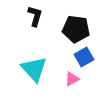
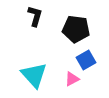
blue square: moved 2 px right, 3 px down
cyan triangle: moved 6 px down
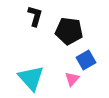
black pentagon: moved 7 px left, 2 px down
cyan triangle: moved 3 px left, 3 px down
pink triangle: rotated 21 degrees counterclockwise
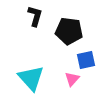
blue square: rotated 18 degrees clockwise
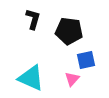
black L-shape: moved 2 px left, 3 px down
cyan triangle: rotated 24 degrees counterclockwise
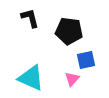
black L-shape: moved 3 px left, 1 px up; rotated 30 degrees counterclockwise
